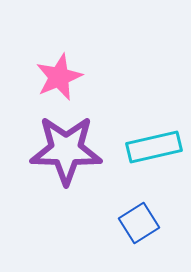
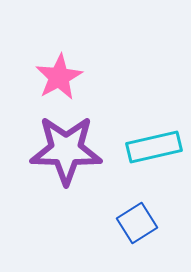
pink star: rotated 6 degrees counterclockwise
blue square: moved 2 px left
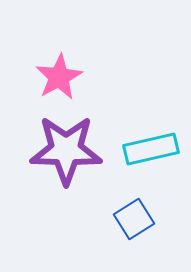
cyan rectangle: moved 3 px left, 2 px down
blue square: moved 3 px left, 4 px up
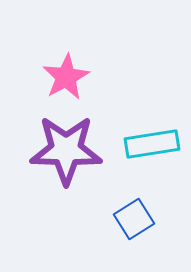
pink star: moved 7 px right
cyan rectangle: moved 1 px right, 5 px up; rotated 4 degrees clockwise
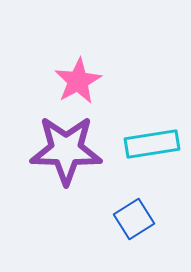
pink star: moved 12 px right, 4 px down
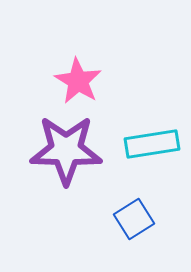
pink star: rotated 12 degrees counterclockwise
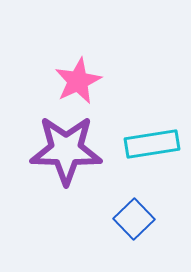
pink star: rotated 15 degrees clockwise
blue square: rotated 12 degrees counterclockwise
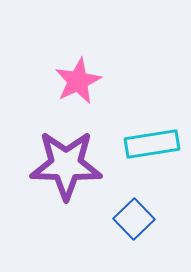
purple star: moved 15 px down
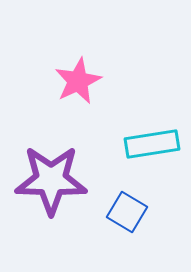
purple star: moved 15 px left, 15 px down
blue square: moved 7 px left, 7 px up; rotated 15 degrees counterclockwise
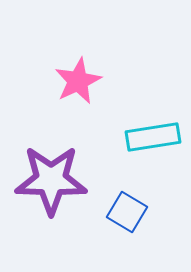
cyan rectangle: moved 1 px right, 7 px up
